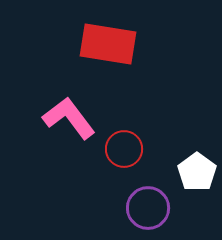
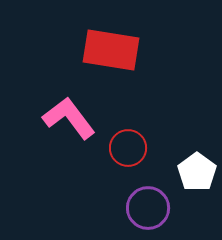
red rectangle: moved 3 px right, 6 px down
red circle: moved 4 px right, 1 px up
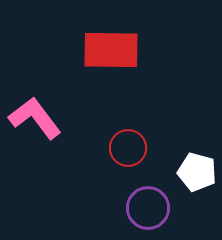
red rectangle: rotated 8 degrees counterclockwise
pink L-shape: moved 34 px left
white pentagon: rotated 21 degrees counterclockwise
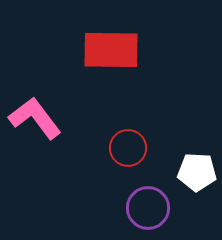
white pentagon: rotated 12 degrees counterclockwise
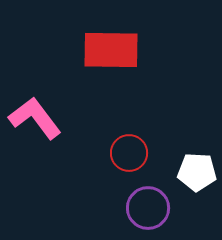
red circle: moved 1 px right, 5 px down
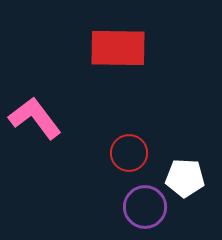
red rectangle: moved 7 px right, 2 px up
white pentagon: moved 12 px left, 6 px down
purple circle: moved 3 px left, 1 px up
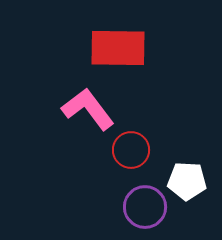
pink L-shape: moved 53 px right, 9 px up
red circle: moved 2 px right, 3 px up
white pentagon: moved 2 px right, 3 px down
